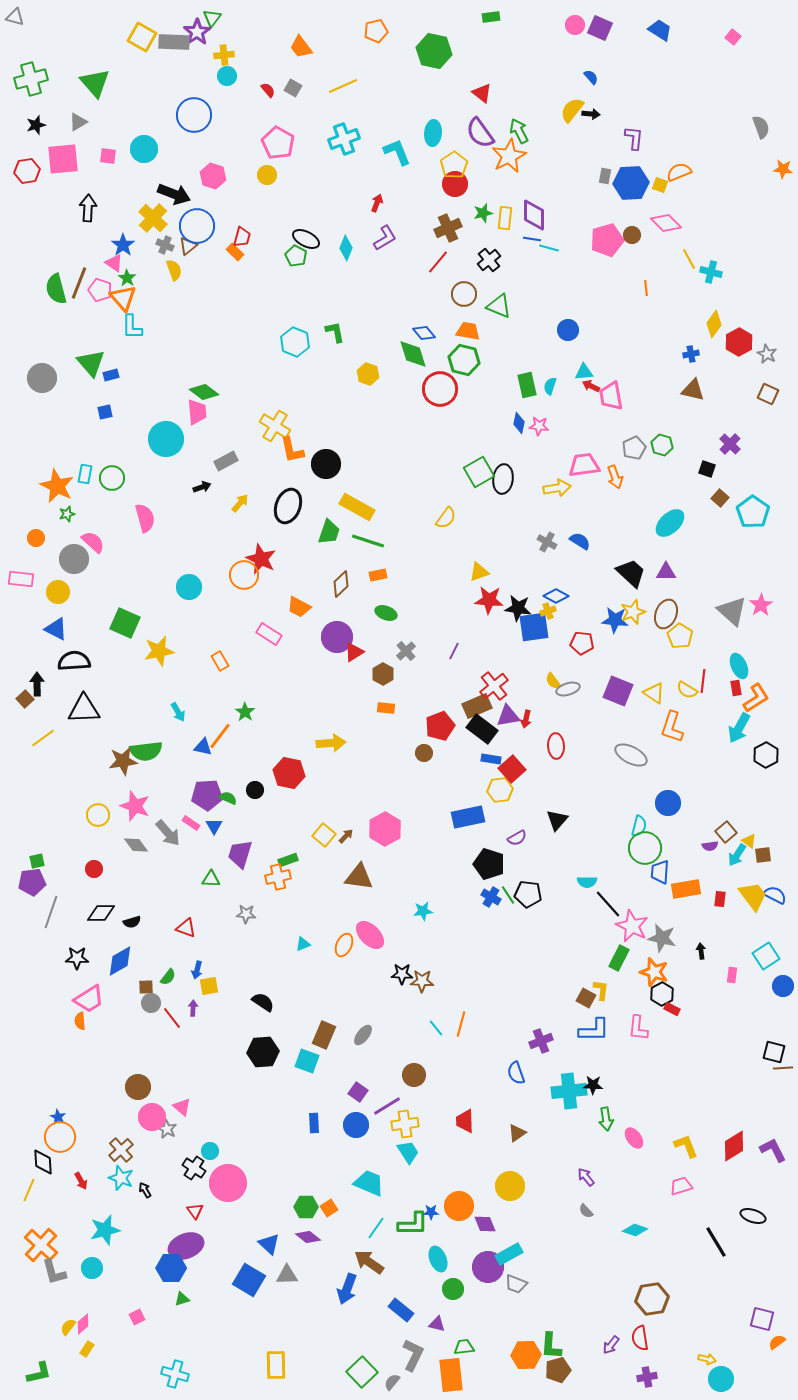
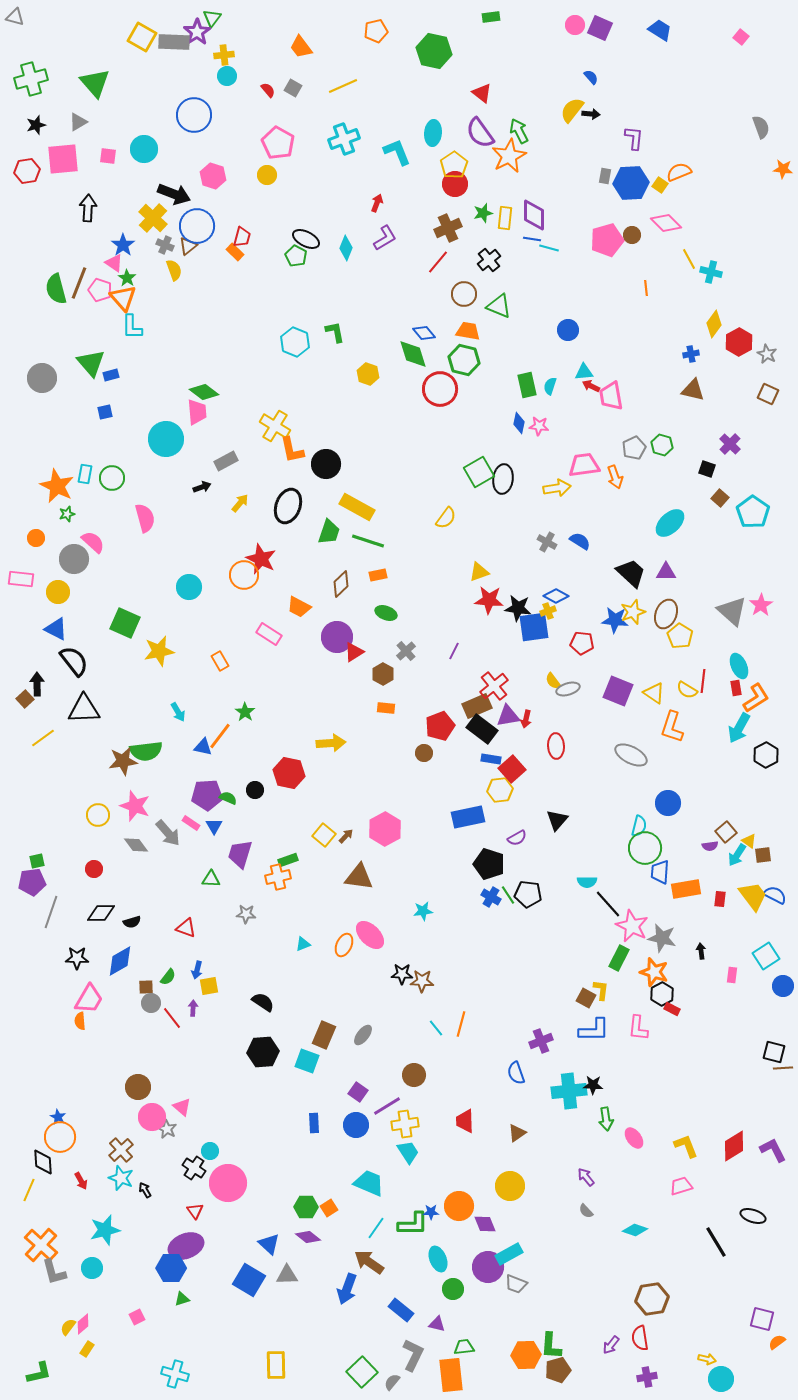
pink square at (733, 37): moved 8 px right
yellow square at (660, 185): rotated 14 degrees clockwise
black semicircle at (74, 661): rotated 56 degrees clockwise
pink trapezoid at (89, 999): rotated 28 degrees counterclockwise
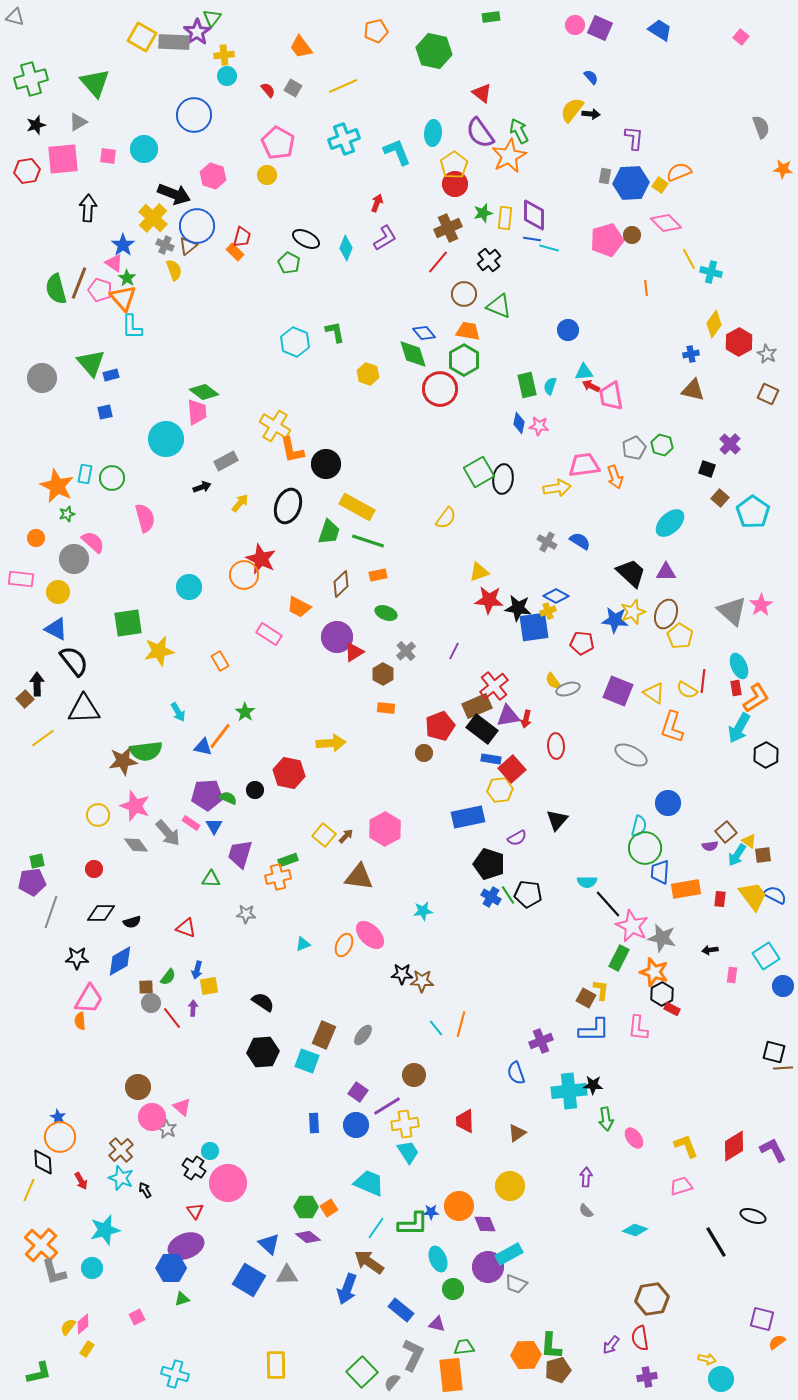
green pentagon at (296, 256): moved 7 px left, 7 px down
green hexagon at (464, 360): rotated 16 degrees clockwise
green square at (125, 623): moved 3 px right; rotated 32 degrees counterclockwise
black arrow at (701, 951): moved 9 px right, 1 px up; rotated 91 degrees counterclockwise
purple arrow at (586, 1177): rotated 42 degrees clockwise
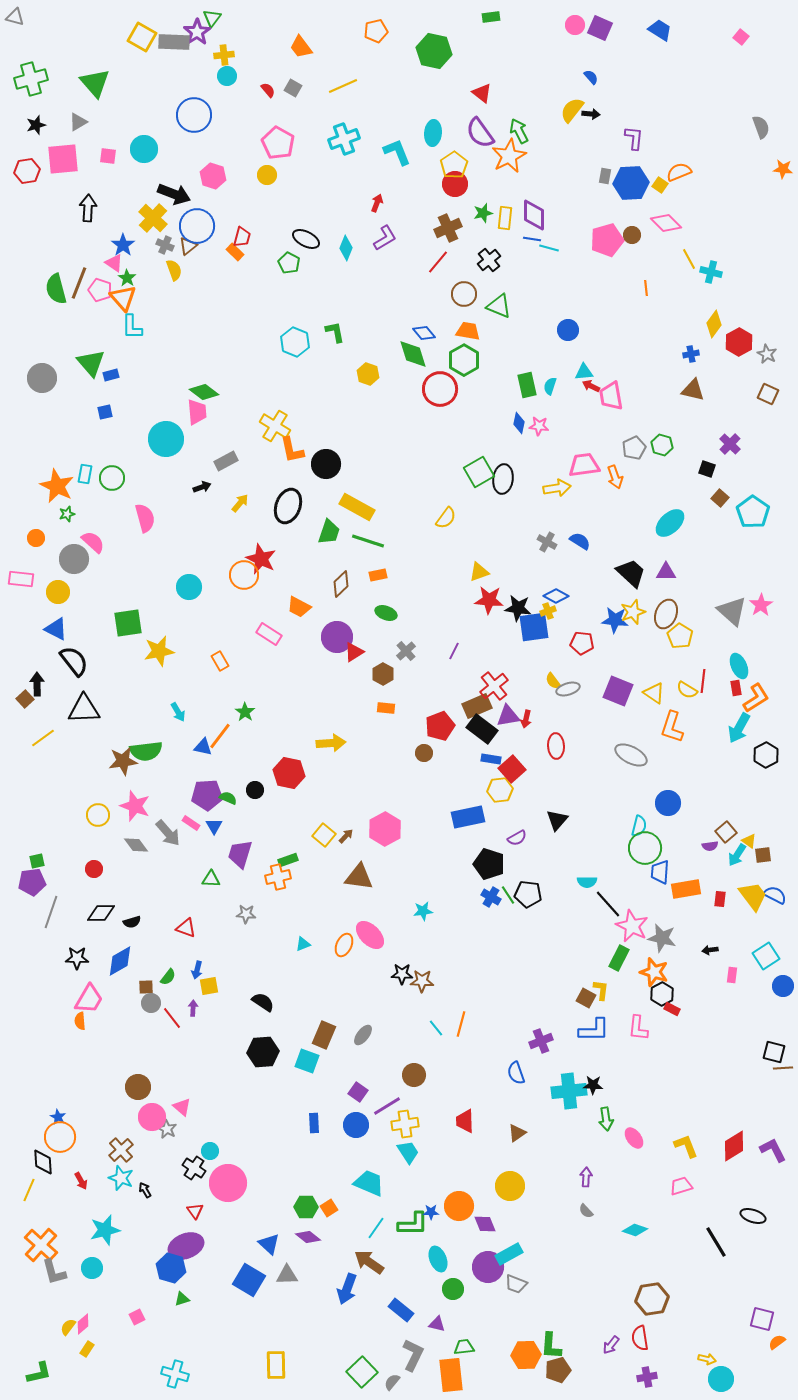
blue hexagon at (171, 1268): rotated 16 degrees clockwise
